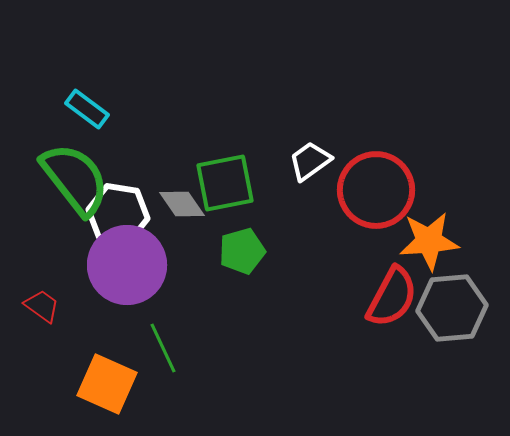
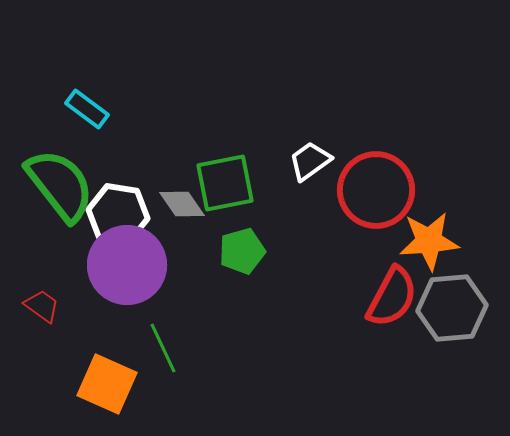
green semicircle: moved 15 px left, 6 px down
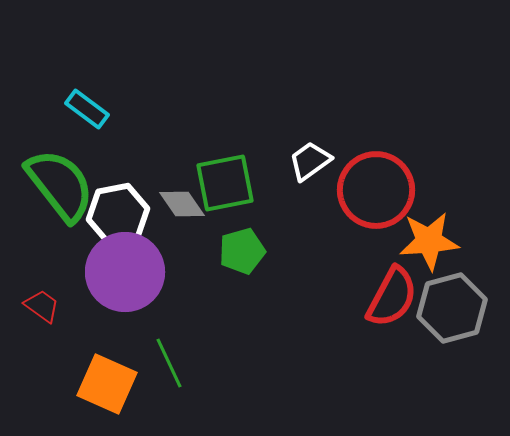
white hexagon: rotated 20 degrees counterclockwise
purple circle: moved 2 px left, 7 px down
gray hexagon: rotated 10 degrees counterclockwise
green line: moved 6 px right, 15 px down
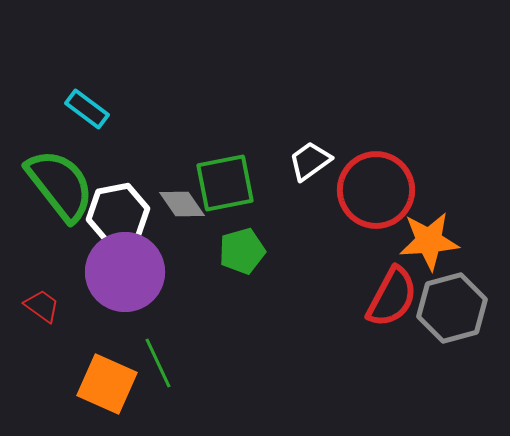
green line: moved 11 px left
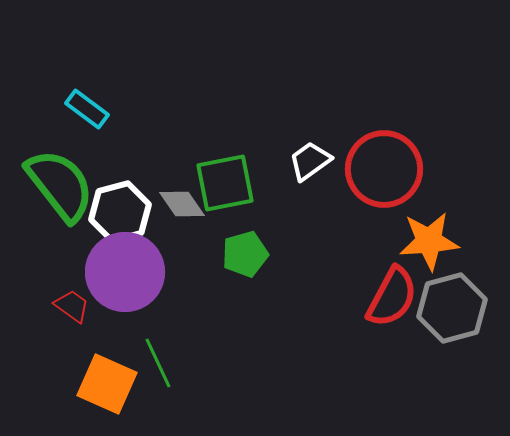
red circle: moved 8 px right, 21 px up
white hexagon: moved 2 px right, 2 px up; rotated 4 degrees counterclockwise
green pentagon: moved 3 px right, 3 px down
red trapezoid: moved 30 px right
